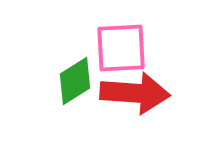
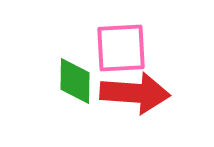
green diamond: rotated 57 degrees counterclockwise
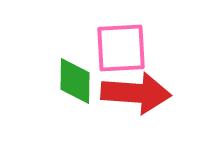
red arrow: moved 1 px right
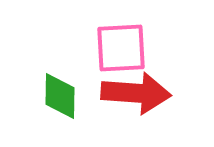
green diamond: moved 15 px left, 15 px down
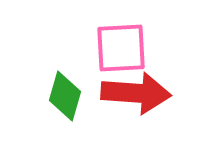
green diamond: moved 5 px right; rotated 15 degrees clockwise
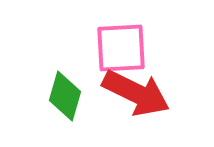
red arrow: rotated 22 degrees clockwise
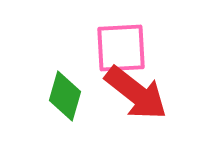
red arrow: rotated 12 degrees clockwise
